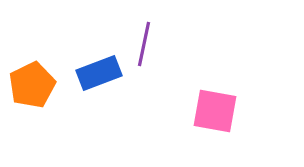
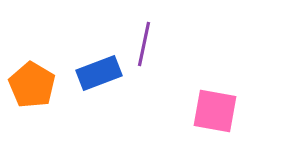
orange pentagon: rotated 15 degrees counterclockwise
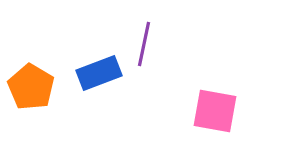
orange pentagon: moved 1 px left, 2 px down
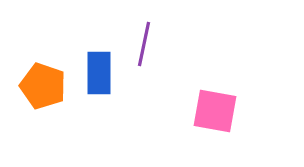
blue rectangle: rotated 69 degrees counterclockwise
orange pentagon: moved 12 px right, 1 px up; rotated 12 degrees counterclockwise
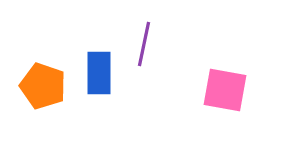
pink square: moved 10 px right, 21 px up
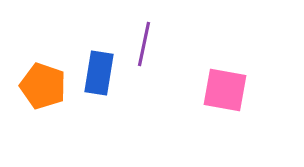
blue rectangle: rotated 9 degrees clockwise
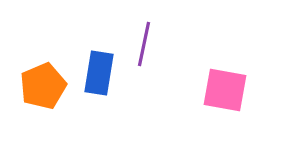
orange pentagon: rotated 30 degrees clockwise
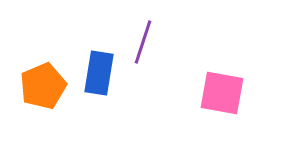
purple line: moved 1 px left, 2 px up; rotated 6 degrees clockwise
pink square: moved 3 px left, 3 px down
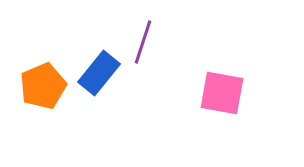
blue rectangle: rotated 30 degrees clockwise
